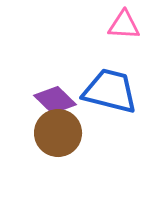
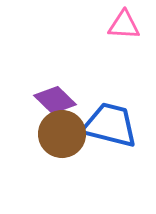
blue trapezoid: moved 34 px down
brown circle: moved 4 px right, 1 px down
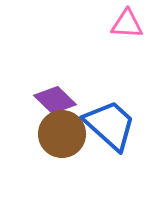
pink triangle: moved 3 px right, 1 px up
blue trapezoid: rotated 28 degrees clockwise
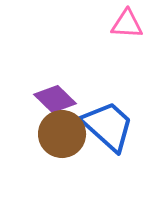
purple diamond: moved 1 px up
blue trapezoid: moved 2 px left, 1 px down
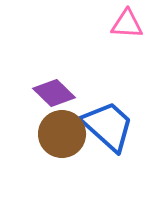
purple diamond: moved 1 px left, 6 px up
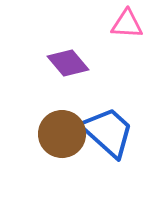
purple diamond: moved 14 px right, 30 px up; rotated 6 degrees clockwise
blue trapezoid: moved 6 px down
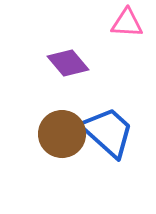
pink triangle: moved 1 px up
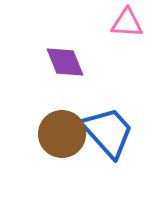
purple diamond: moved 3 px left, 1 px up; rotated 18 degrees clockwise
blue trapezoid: rotated 6 degrees clockwise
